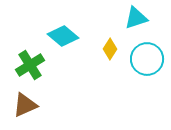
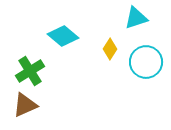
cyan circle: moved 1 px left, 3 px down
green cross: moved 6 px down
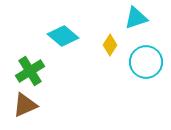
yellow diamond: moved 4 px up
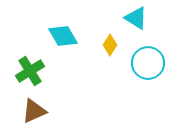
cyan triangle: rotated 50 degrees clockwise
cyan diamond: rotated 20 degrees clockwise
cyan circle: moved 2 px right, 1 px down
brown triangle: moved 9 px right, 6 px down
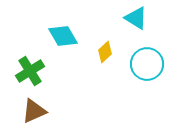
yellow diamond: moved 5 px left, 7 px down; rotated 15 degrees clockwise
cyan circle: moved 1 px left, 1 px down
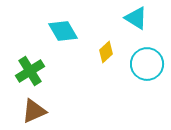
cyan diamond: moved 5 px up
yellow diamond: moved 1 px right
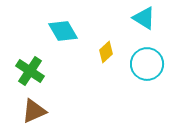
cyan triangle: moved 8 px right
green cross: rotated 24 degrees counterclockwise
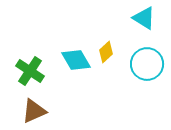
cyan diamond: moved 13 px right, 29 px down
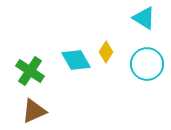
yellow diamond: rotated 15 degrees counterclockwise
